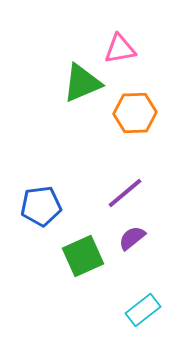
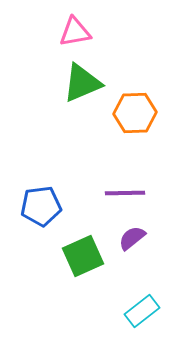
pink triangle: moved 45 px left, 17 px up
purple line: rotated 39 degrees clockwise
cyan rectangle: moved 1 px left, 1 px down
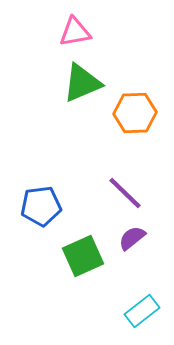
purple line: rotated 45 degrees clockwise
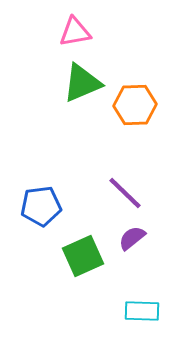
orange hexagon: moved 8 px up
cyan rectangle: rotated 40 degrees clockwise
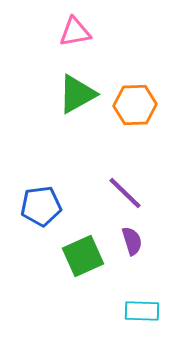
green triangle: moved 5 px left, 11 px down; rotated 6 degrees counterclockwise
purple semicircle: moved 3 px down; rotated 112 degrees clockwise
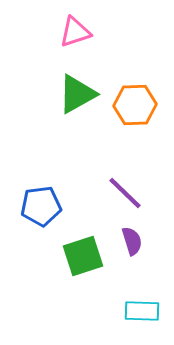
pink triangle: rotated 8 degrees counterclockwise
green square: rotated 6 degrees clockwise
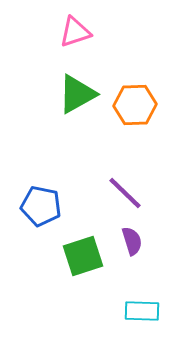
blue pentagon: rotated 18 degrees clockwise
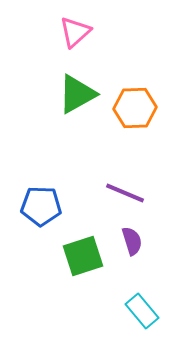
pink triangle: rotated 24 degrees counterclockwise
orange hexagon: moved 3 px down
purple line: rotated 21 degrees counterclockwise
blue pentagon: rotated 9 degrees counterclockwise
cyan rectangle: rotated 48 degrees clockwise
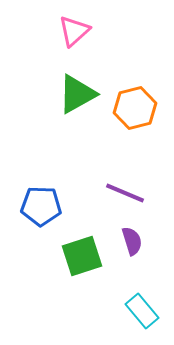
pink triangle: moved 1 px left, 1 px up
orange hexagon: rotated 12 degrees counterclockwise
green square: moved 1 px left
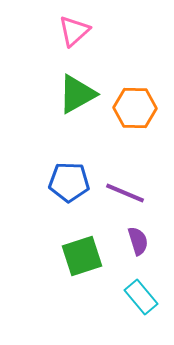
orange hexagon: rotated 15 degrees clockwise
blue pentagon: moved 28 px right, 24 px up
purple semicircle: moved 6 px right
cyan rectangle: moved 1 px left, 14 px up
